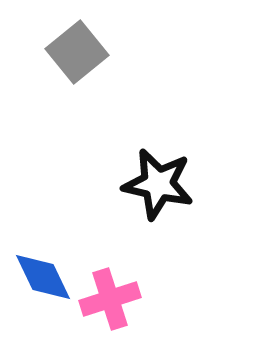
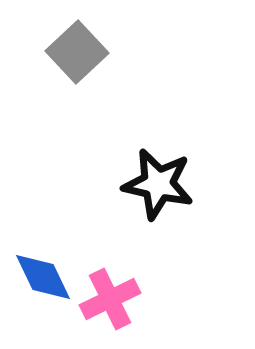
gray square: rotated 4 degrees counterclockwise
pink cross: rotated 8 degrees counterclockwise
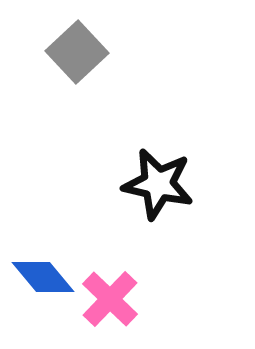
blue diamond: rotated 14 degrees counterclockwise
pink cross: rotated 20 degrees counterclockwise
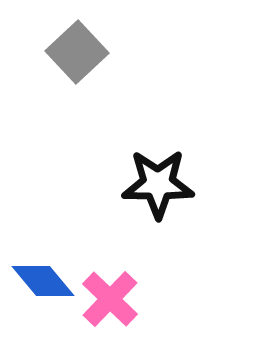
black star: rotated 12 degrees counterclockwise
blue diamond: moved 4 px down
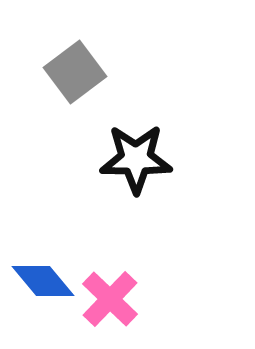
gray square: moved 2 px left, 20 px down; rotated 6 degrees clockwise
black star: moved 22 px left, 25 px up
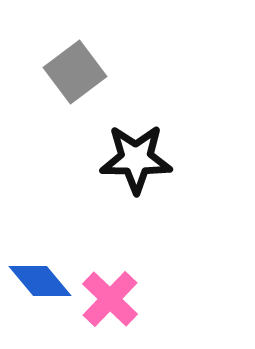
blue diamond: moved 3 px left
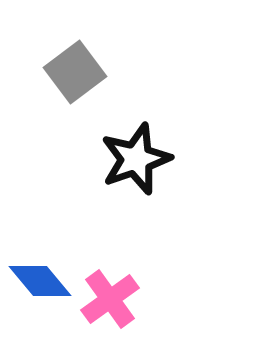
black star: rotated 20 degrees counterclockwise
pink cross: rotated 10 degrees clockwise
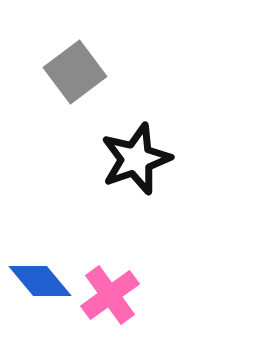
pink cross: moved 4 px up
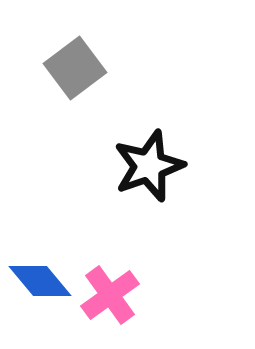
gray square: moved 4 px up
black star: moved 13 px right, 7 px down
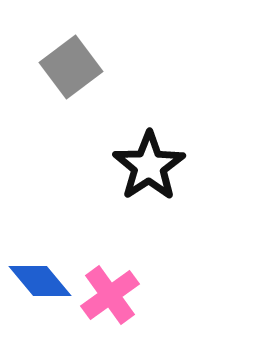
gray square: moved 4 px left, 1 px up
black star: rotated 14 degrees counterclockwise
